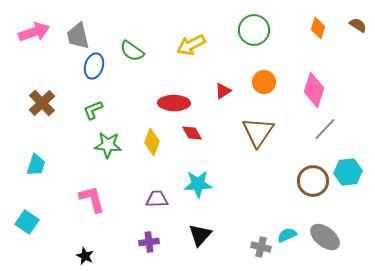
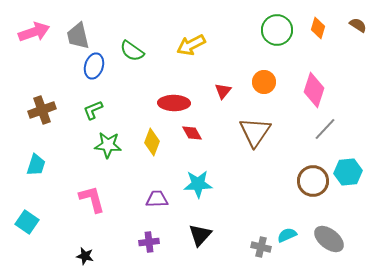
green circle: moved 23 px right
red triangle: rotated 18 degrees counterclockwise
brown cross: moved 7 px down; rotated 24 degrees clockwise
brown triangle: moved 3 px left
gray ellipse: moved 4 px right, 2 px down
black star: rotated 12 degrees counterclockwise
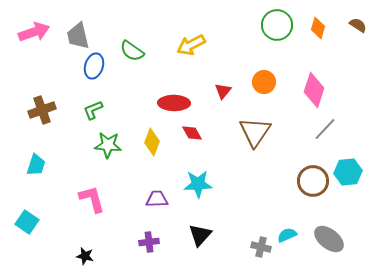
green circle: moved 5 px up
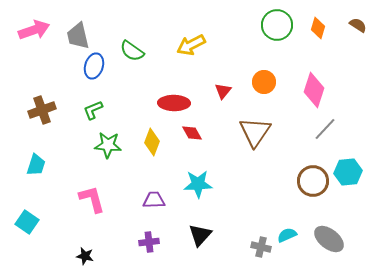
pink arrow: moved 2 px up
purple trapezoid: moved 3 px left, 1 px down
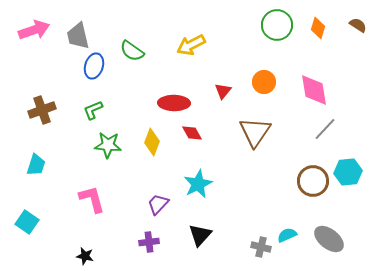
pink diamond: rotated 28 degrees counterclockwise
cyan star: rotated 24 degrees counterclockwise
purple trapezoid: moved 4 px right, 4 px down; rotated 45 degrees counterclockwise
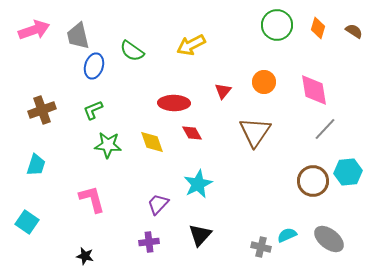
brown semicircle: moved 4 px left, 6 px down
yellow diamond: rotated 40 degrees counterclockwise
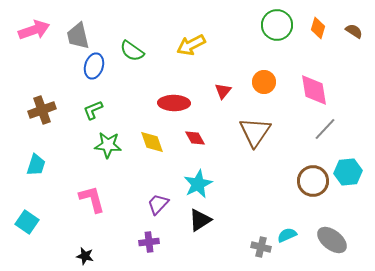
red diamond: moved 3 px right, 5 px down
black triangle: moved 15 px up; rotated 15 degrees clockwise
gray ellipse: moved 3 px right, 1 px down
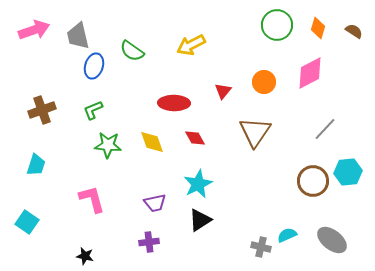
pink diamond: moved 4 px left, 17 px up; rotated 72 degrees clockwise
purple trapezoid: moved 3 px left, 1 px up; rotated 145 degrees counterclockwise
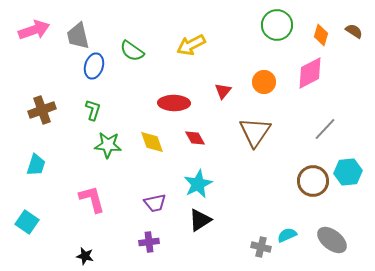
orange diamond: moved 3 px right, 7 px down
green L-shape: rotated 130 degrees clockwise
